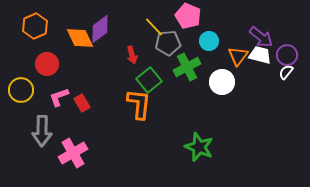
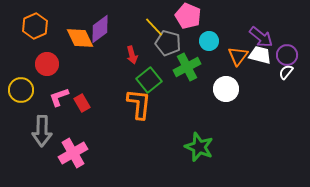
gray pentagon: rotated 20 degrees clockwise
white circle: moved 4 px right, 7 px down
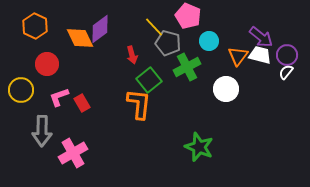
orange hexagon: rotated 10 degrees counterclockwise
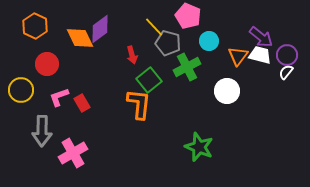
white circle: moved 1 px right, 2 px down
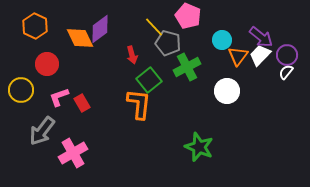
cyan circle: moved 13 px right, 1 px up
white trapezoid: rotated 60 degrees counterclockwise
gray arrow: rotated 36 degrees clockwise
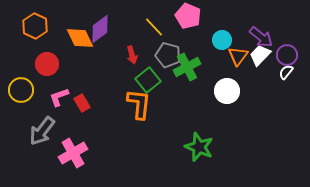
gray pentagon: moved 12 px down
green square: moved 1 px left
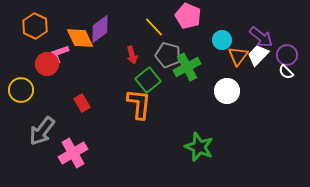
white trapezoid: moved 2 px left
white semicircle: rotated 84 degrees counterclockwise
pink L-shape: moved 43 px up
